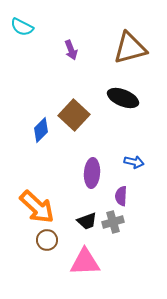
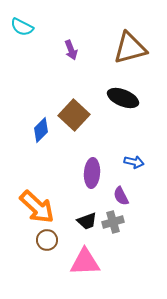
purple semicircle: rotated 30 degrees counterclockwise
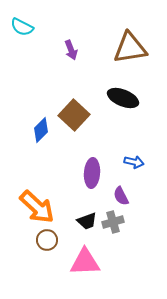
brown triangle: rotated 6 degrees clockwise
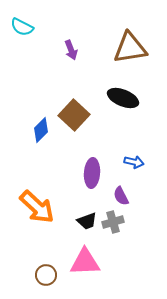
brown circle: moved 1 px left, 35 px down
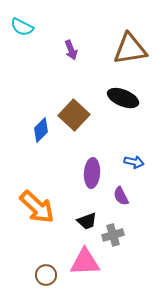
brown triangle: moved 1 px down
gray cross: moved 13 px down
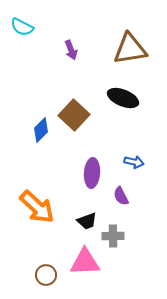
gray cross: moved 1 px down; rotated 15 degrees clockwise
